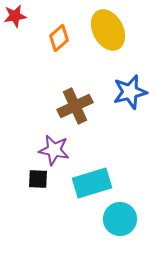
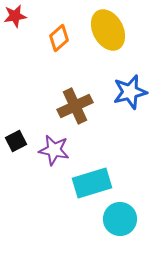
black square: moved 22 px left, 38 px up; rotated 30 degrees counterclockwise
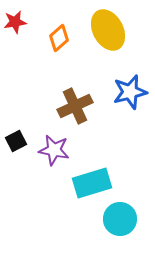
red star: moved 6 px down
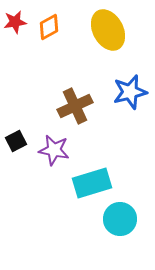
orange diamond: moved 10 px left, 11 px up; rotated 12 degrees clockwise
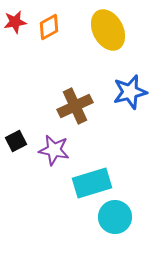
cyan circle: moved 5 px left, 2 px up
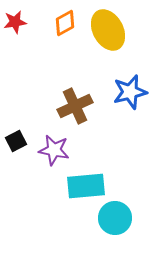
orange diamond: moved 16 px right, 4 px up
cyan rectangle: moved 6 px left, 3 px down; rotated 12 degrees clockwise
cyan circle: moved 1 px down
